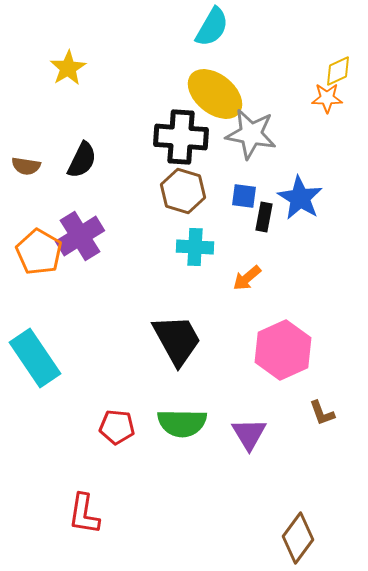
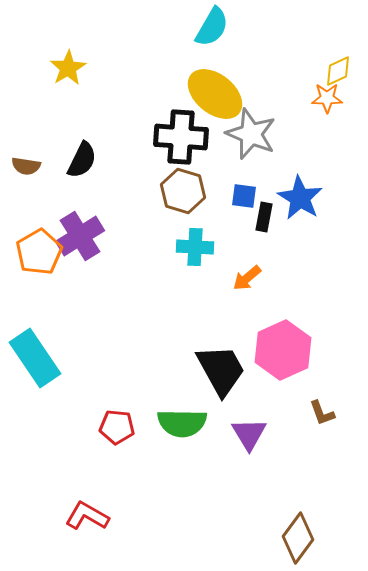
gray star: rotated 12 degrees clockwise
orange pentagon: rotated 12 degrees clockwise
black trapezoid: moved 44 px right, 30 px down
red L-shape: moved 3 px right, 2 px down; rotated 111 degrees clockwise
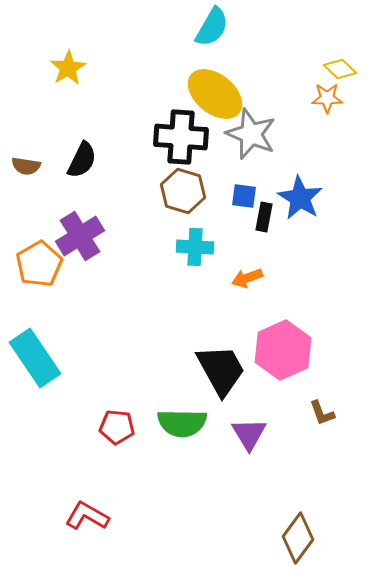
yellow diamond: moved 2 px right, 2 px up; rotated 68 degrees clockwise
orange pentagon: moved 12 px down
orange arrow: rotated 20 degrees clockwise
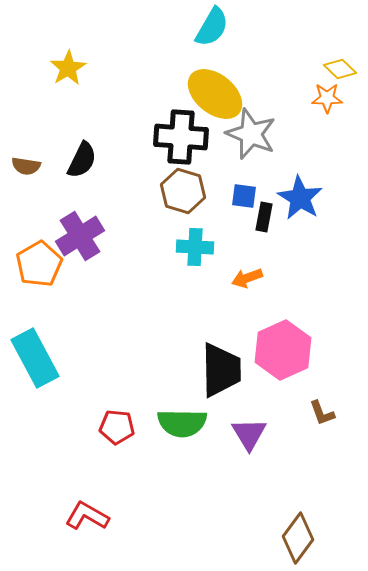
cyan rectangle: rotated 6 degrees clockwise
black trapezoid: rotated 28 degrees clockwise
